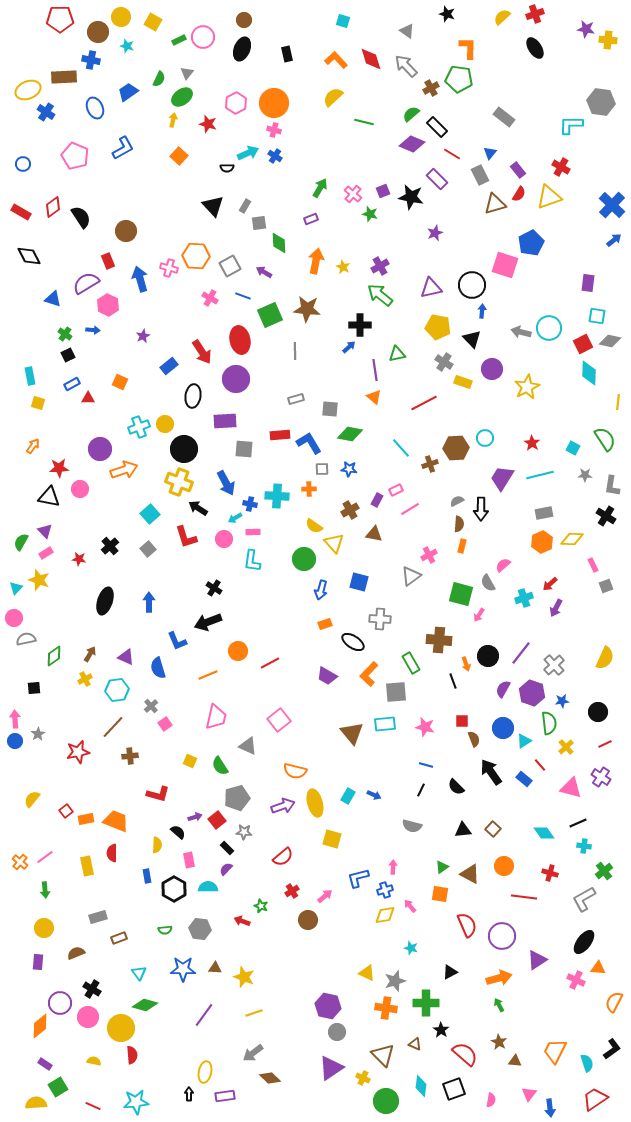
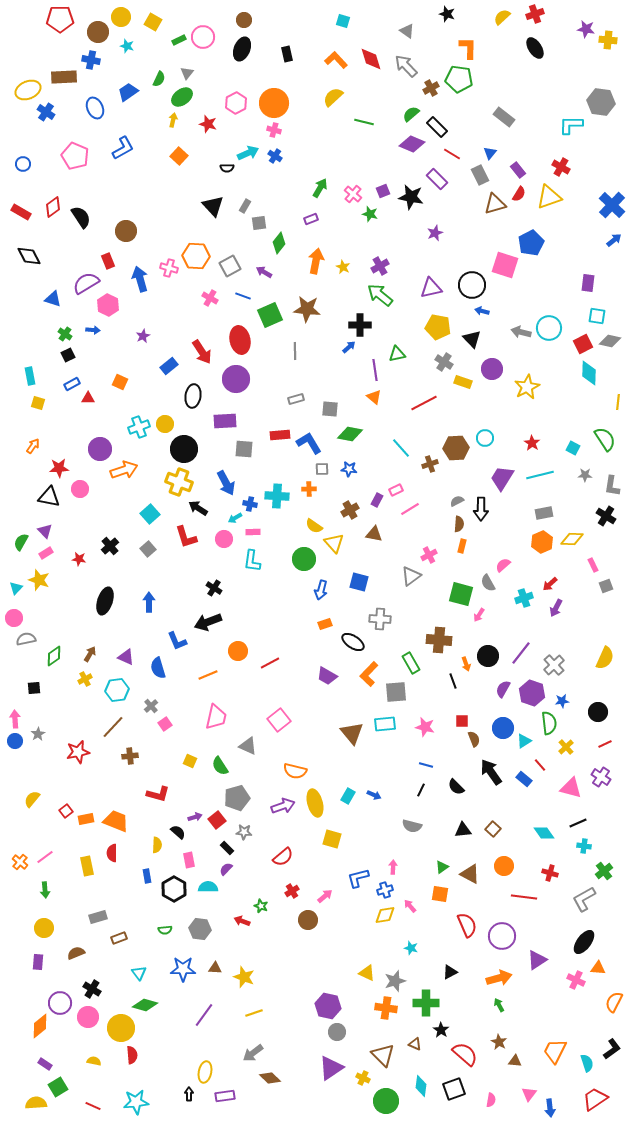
green diamond at (279, 243): rotated 40 degrees clockwise
blue arrow at (482, 311): rotated 80 degrees counterclockwise
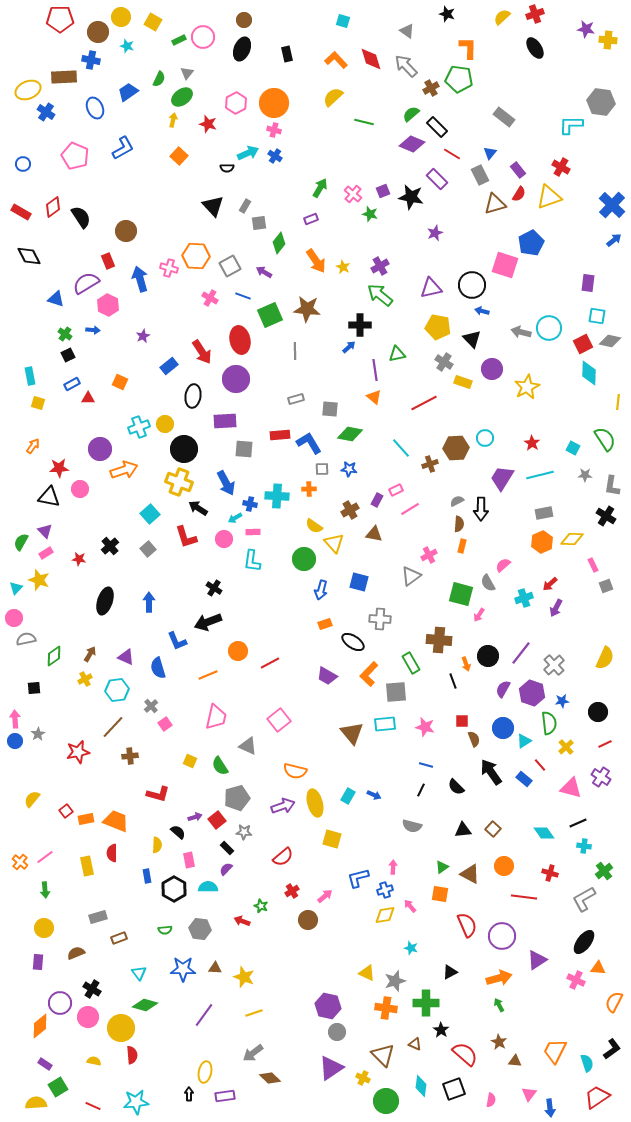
orange arrow at (316, 261): rotated 135 degrees clockwise
blue triangle at (53, 299): moved 3 px right
red trapezoid at (595, 1099): moved 2 px right, 2 px up
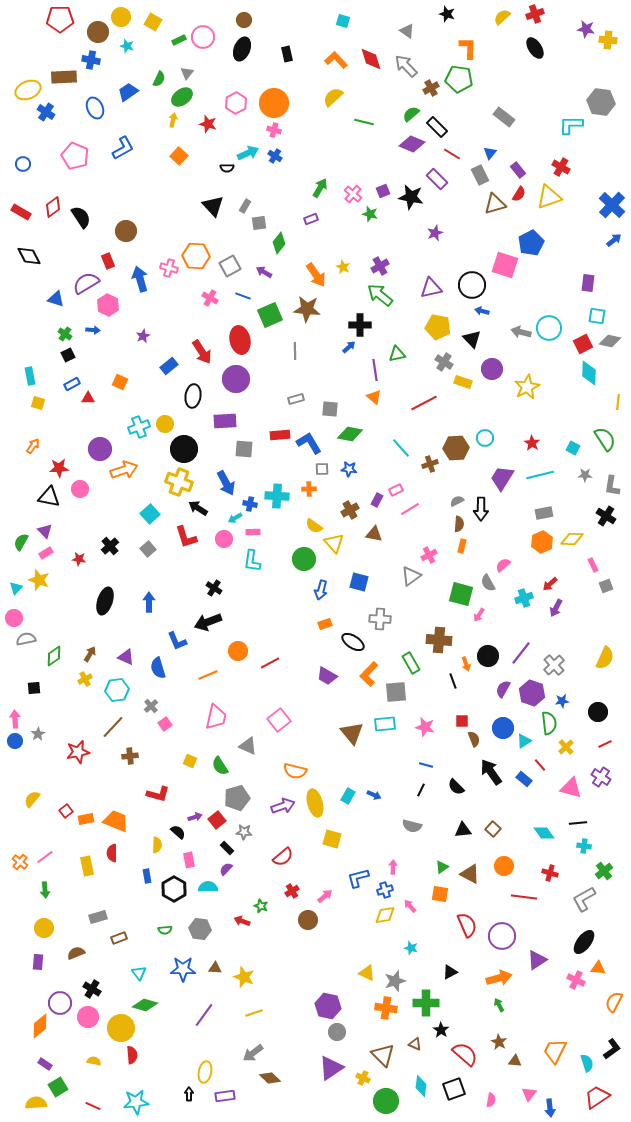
orange arrow at (316, 261): moved 14 px down
black line at (578, 823): rotated 18 degrees clockwise
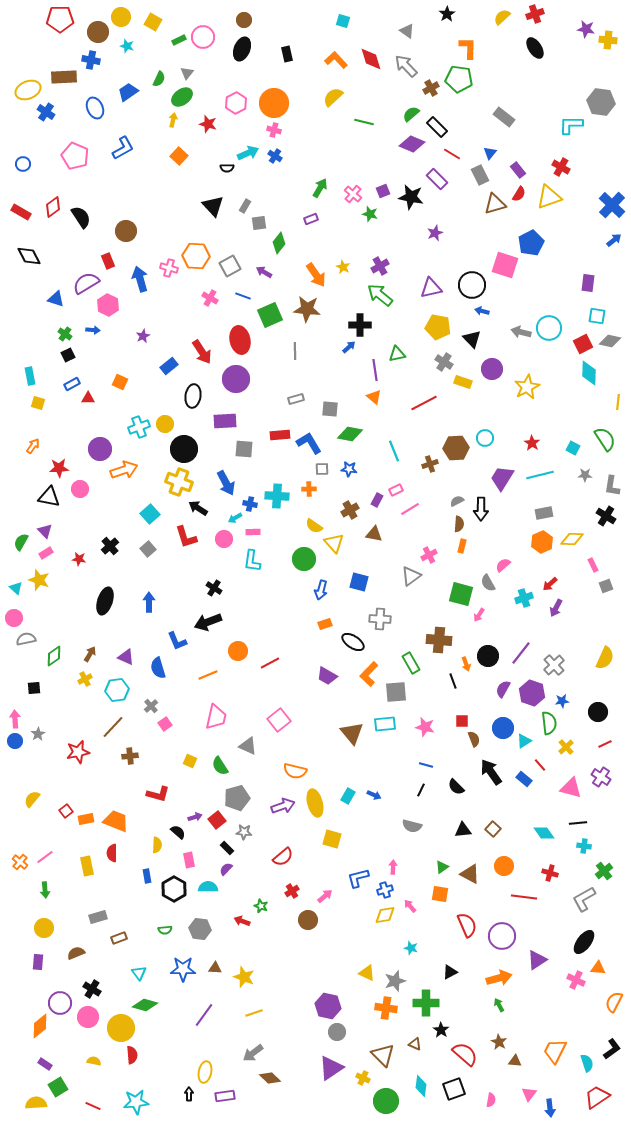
black star at (447, 14): rotated 21 degrees clockwise
cyan line at (401, 448): moved 7 px left, 3 px down; rotated 20 degrees clockwise
cyan triangle at (16, 588): rotated 32 degrees counterclockwise
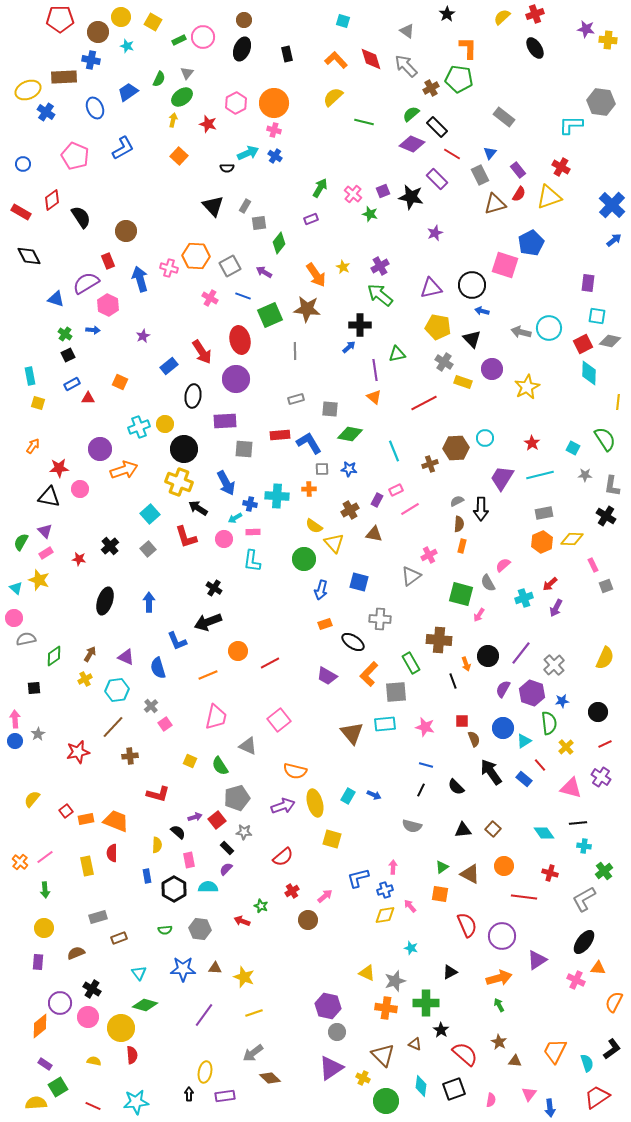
red diamond at (53, 207): moved 1 px left, 7 px up
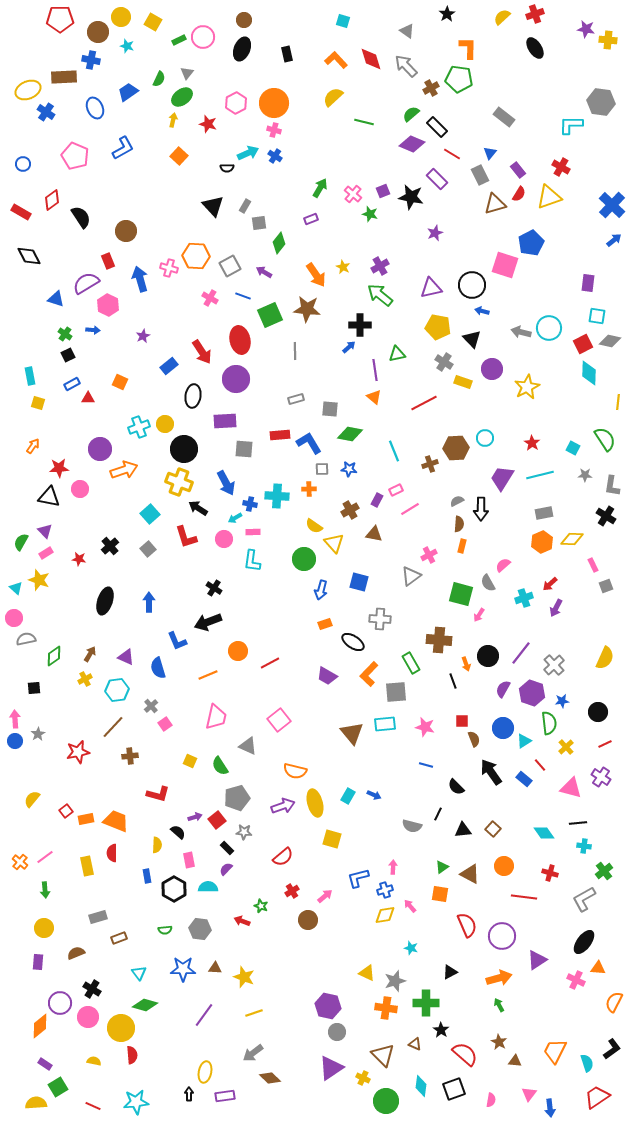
black line at (421, 790): moved 17 px right, 24 px down
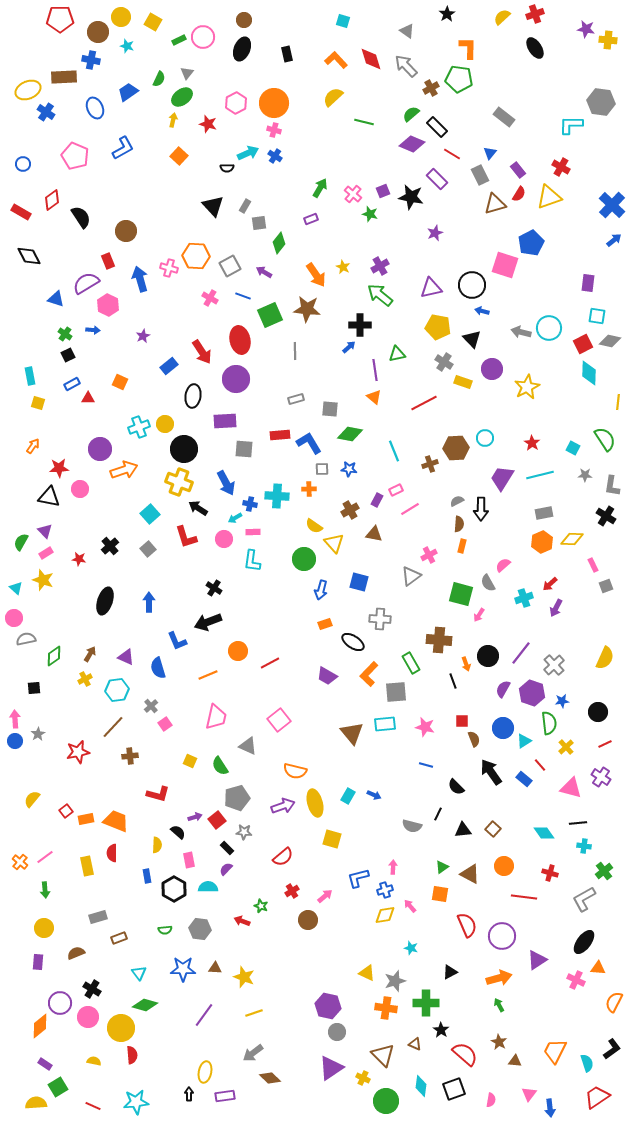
yellow star at (39, 580): moved 4 px right
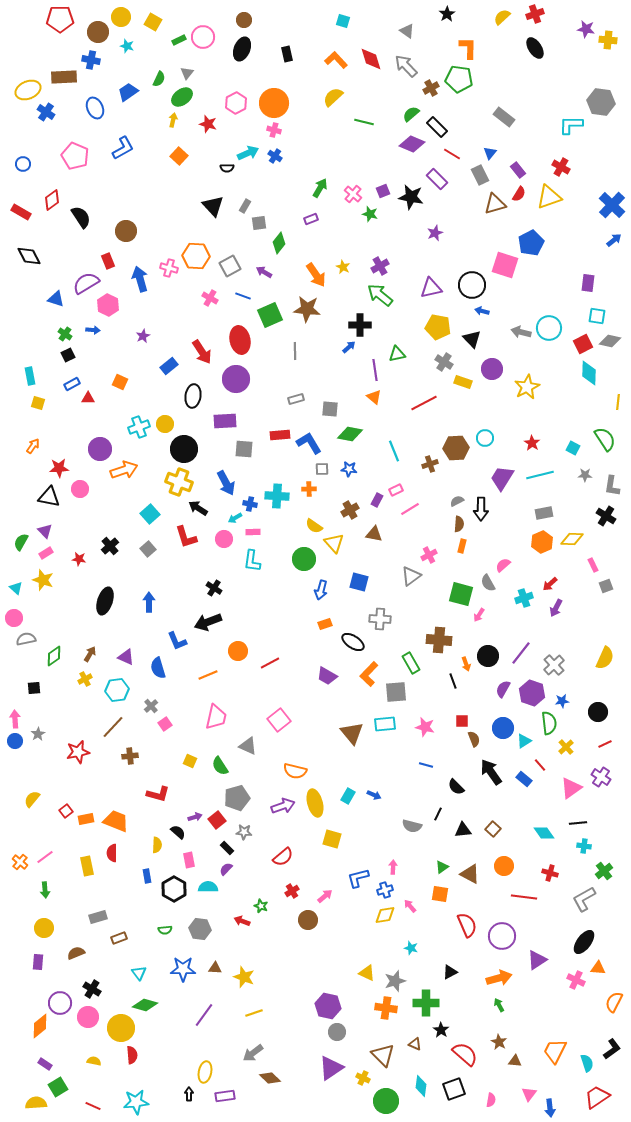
pink triangle at (571, 788): rotated 50 degrees counterclockwise
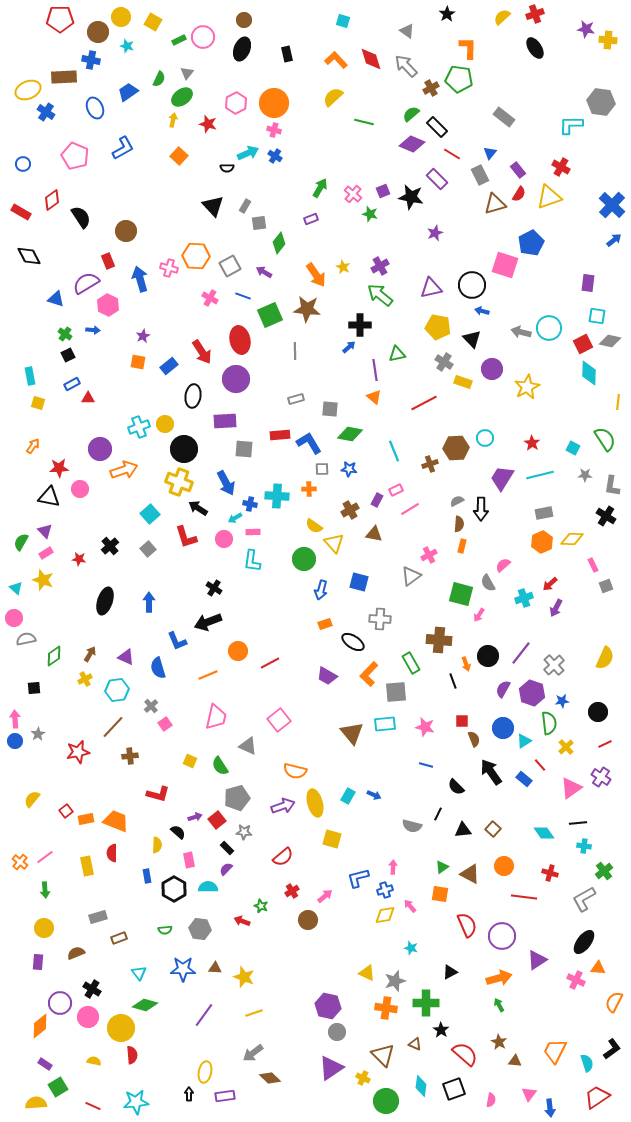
orange square at (120, 382): moved 18 px right, 20 px up; rotated 14 degrees counterclockwise
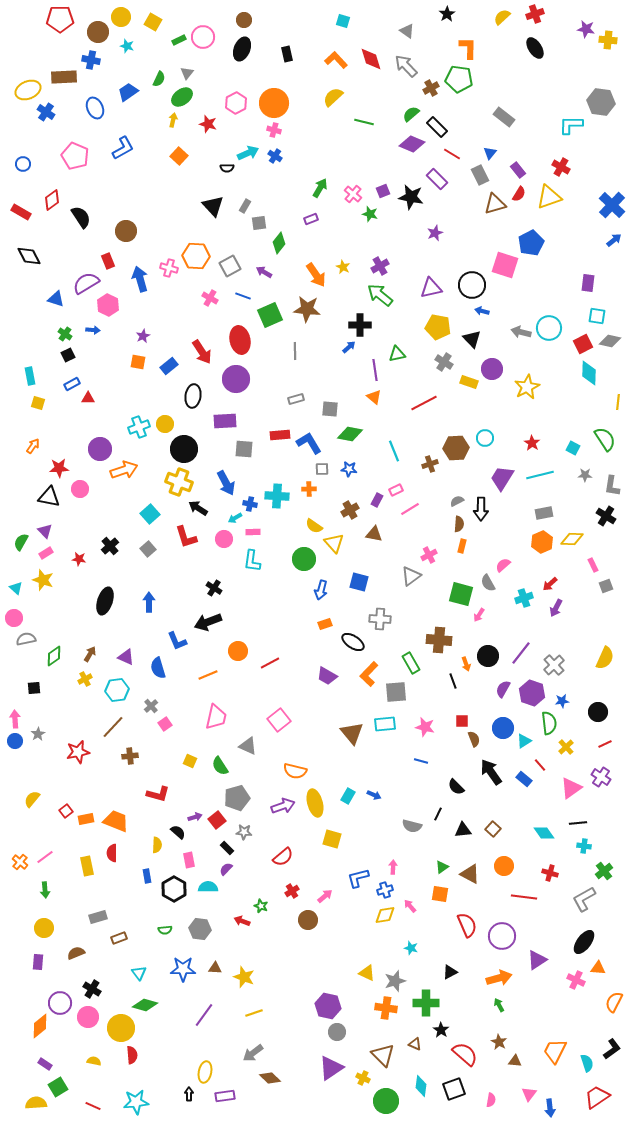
yellow rectangle at (463, 382): moved 6 px right
blue line at (426, 765): moved 5 px left, 4 px up
